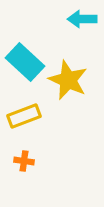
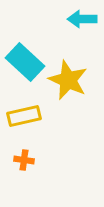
yellow rectangle: rotated 8 degrees clockwise
orange cross: moved 1 px up
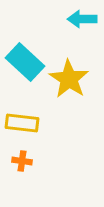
yellow star: moved 1 px right, 1 px up; rotated 9 degrees clockwise
yellow rectangle: moved 2 px left, 7 px down; rotated 20 degrees clockwise
orange cross: moved 2 px left, 1 px down
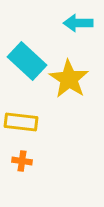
cyan arrow: moved 4 px left, 4 px down
cyan rectangle: moved 2 px right, 1 px up
yellow rectangle: moved 1 px left, 1 px up
